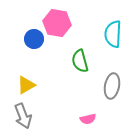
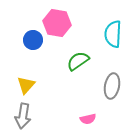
blue circle: moved 1 px left, 1 px down
green semicircle: moved 2 px left; rotated 70 degrees clockwise
yellow triangle: rotated 18 degrees counterclockwise
gray arrow: rotated 30 degrees clockwise
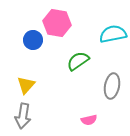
cyan semicircle: rotated 76 degrees clockwise
pink semicircle: moved 1 px right, 1 px down
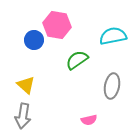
pink hexagon: moved 2 px down
cyan semicircle: moved 2 px down
blue circle: moved 1 px right
green semicircle: moved 1 px left, 1 px up
yellow triangle: rotated 30 degrees counterclockwise
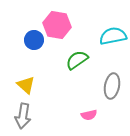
pink semicircle: moved 5 px up
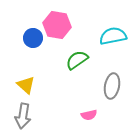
blue circle: moved 1 px left, 2 px up
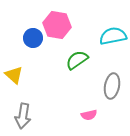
yellow triangle: moved 12 px left, 10 px up
